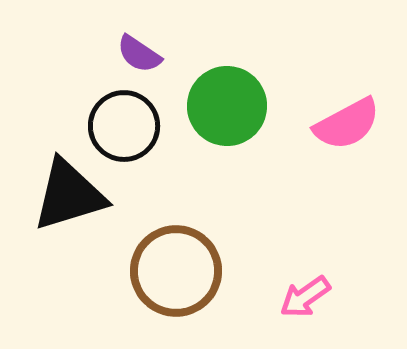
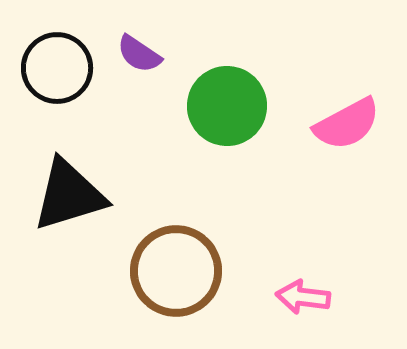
black circle: moved 67 px left, 58 px up
pink arrow: moved 2 px left; rotated 42 degrees clockwise
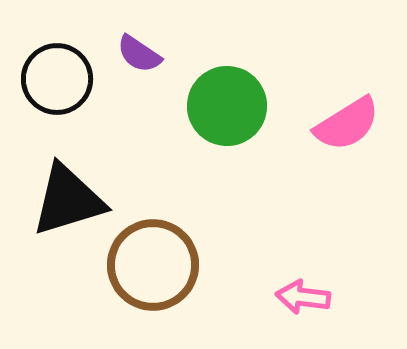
black circle: moved 11 px down
pink semicircle: rotated 4 degrees counterclockwise
black triangle: moved 1 px left, 5 px down
brown circle: moved 23 px left, 6 px up
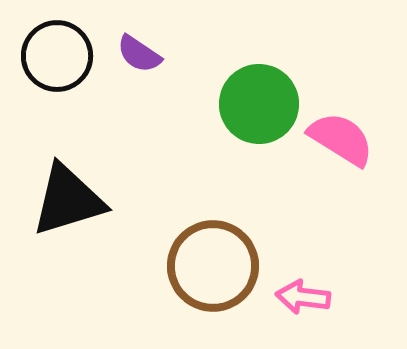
black circle: moved 23 px up
green circle: moved 32 px right, 2 px up
pink semicircle: moved 6 px left, 15 px down; rotated 116 degrees counterclockwise
brown circle: moved 60 px right, 1 px down
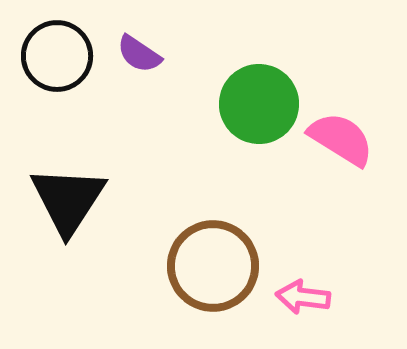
black triangle: rotated 40 degrees counterclockwise
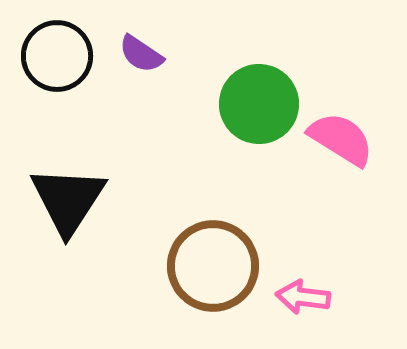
purple semicircle: moved 2 px right
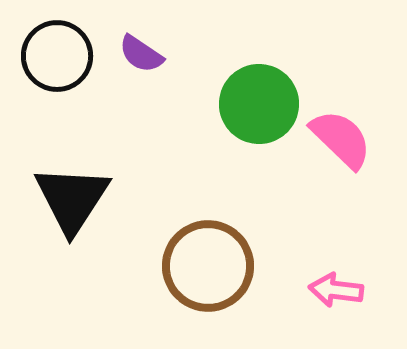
pink semicircle: rotated 12 degrees clockwise
black triangle: moved 4 px right, 1 px up
brown circle: moved 5 px left
pink arrow: moved 33 px right, 7 px up
